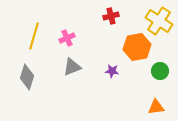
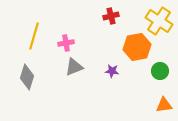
pink cross: moved 1 px left, 5 px down; rotated 14 degrees clockwise
gray triangle: moved 2 px right
orange triangle: moved 8 px right, 2 px up
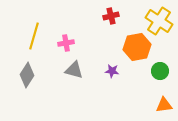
gray triangle: moved 3 px down; rotated 36 degrees clockwise
gray diamond: moved 2 px up; rotated 15 degrees clockwise
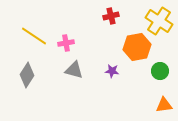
yellow line: rotated 72 degrees counterclockwise
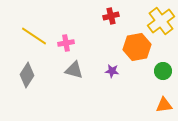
yellow cross: moved 2 px right; rotated 20 degrees clockwise
green circle: moved 3 px right
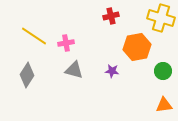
yellow cross: moved 3 px up; rotated 36 degrees counterclockwise
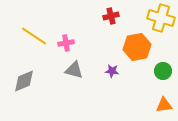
gray diamond: moved 3 px left, 6 px down; rotated 35 degrees clockwise
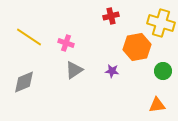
yellow cross: moved 5 px down
yellow line: moved 5 px left, 1 px down
pink cross: rotated 28 degrees clockwise
gray triangle: rotated 48 degrees counterclockwise
gray diamond: moved 1 px down
orange triangle: moved 7 px left
